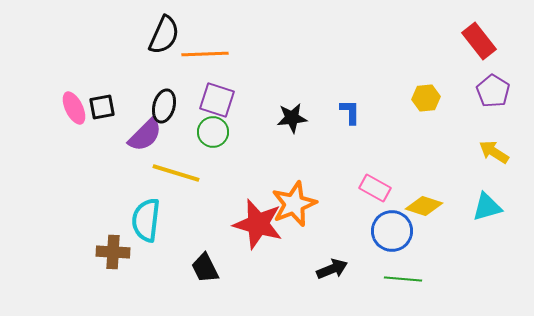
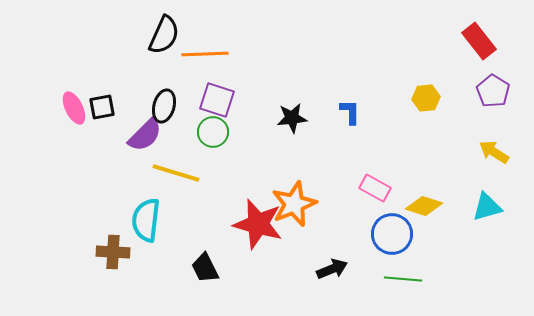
blue circle: moved 3 px down
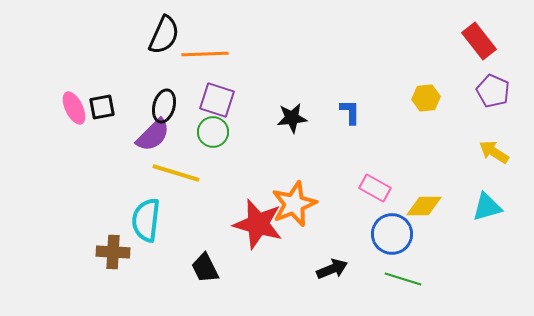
purple pentagon: rotated 8 degrees counterclockwise
purple semicircle: moved 8 px right
yellow diamond: rotated 18 degrees counterclockwise
green line: rotated 12 degrees clockwise
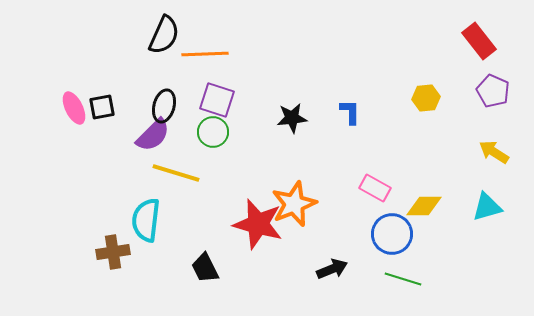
brown cross: rotated 12 degrees counterclockwise
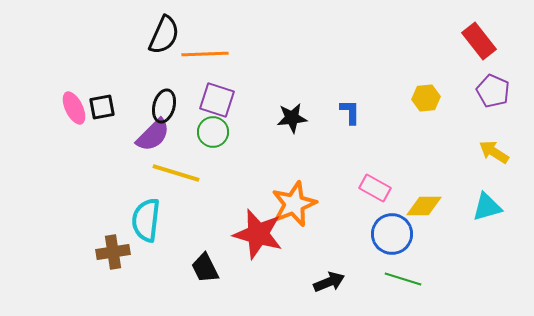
red star: moved 10 px down
black arrow: moved 3 px left, 13 px down
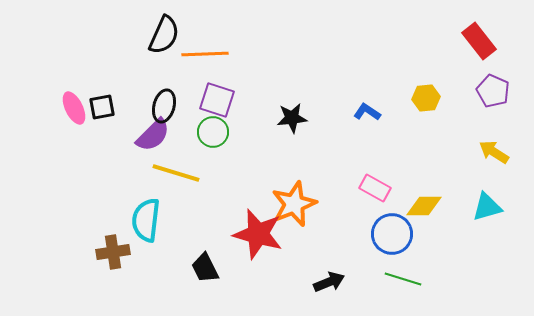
blue L-shape: moved 17 px right; rotated 56 degrees counterclockwise
